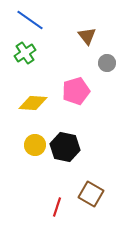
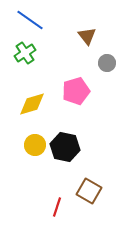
yellow diamond: moved 1 px left, 1 px down; rotated 20 degrees counterclockwise
brown square: moved 2 px left, 3 px up
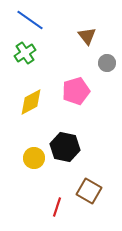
yellow diamond: moved 1 px left, 2 px up; rotated 12 degrees counterclockwise
yellow circle: moved 1 px left, 13 px down
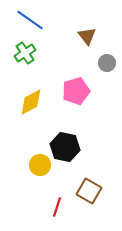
yellow circle: moved 6 px right, 7 px down
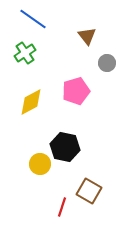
blue line: moved 3 px right, 1 px up
yellow circle: moved 1 px up
red line: moved 5 px right
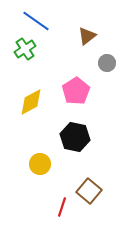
blue line: moved 3 px right, 2 px down
brown triangle: rotated 30 degrees clockwise
green cross: moved 4 px up
pink pentagon: rotated 16 degrees counterclockwise
black hexagon: moved 10 px right, 10 px up
brown square: rotated 10 degrees clockwise
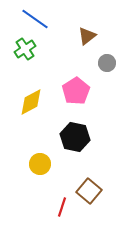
blue line: moved 1 px left, 2 px up
